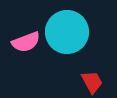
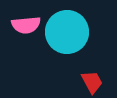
pink semicircle: moved 17 px up; rotated 16 degrees clockwise
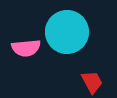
pink semicircle: moved 23 px down
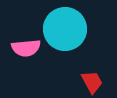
cyan circle: moved 2 px left, 3 px up
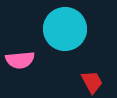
pink semicircle: moved 6 px left, 12 px down
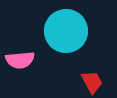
cyan circle: moved 1 px right, 2 px down
